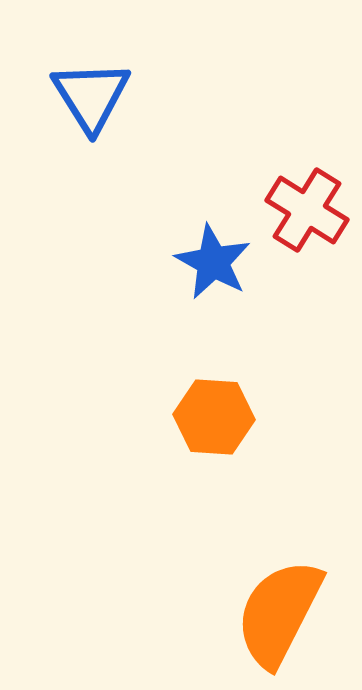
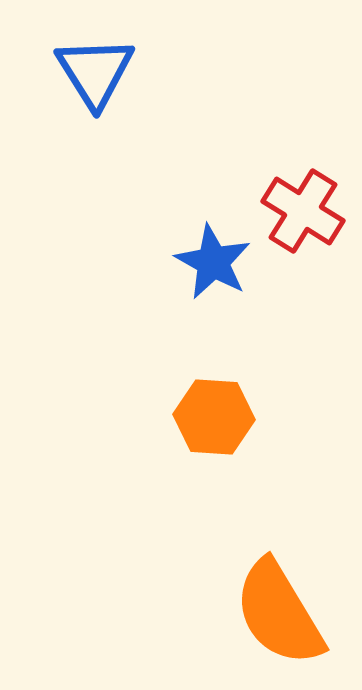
blue triangle: moved 4 px right, 24 px up
red cross: moved 4 px left, 1 px down
orange semicircle: rotated 58 degrees counterclockwise
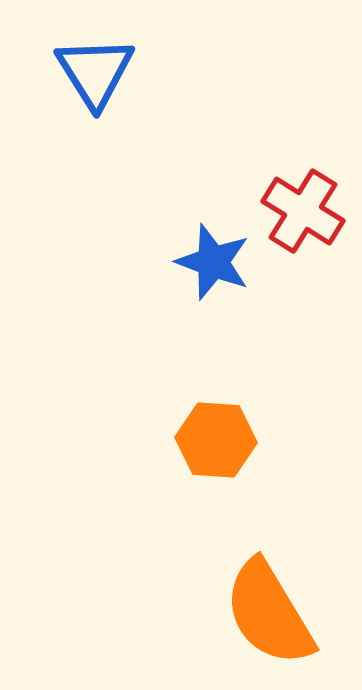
blue star: rotated 8 degrees counterclockwise
orange hexagon: moved 2 px right, 23 px down
orange semicircle: moved 10 px left
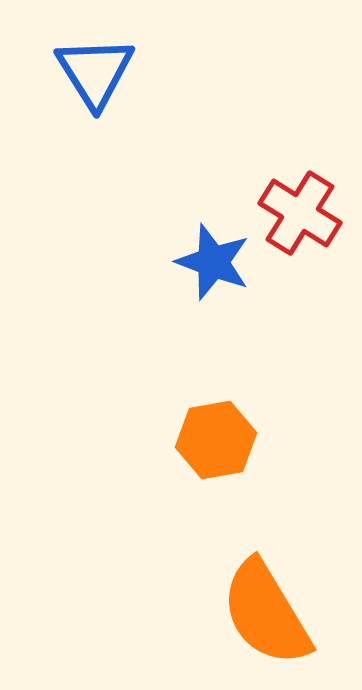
red cross: moved 3 px left, 2 px down
orange hexagon: rotated 14 degrees counterclockwise
orange semicircle: moved 3 px left
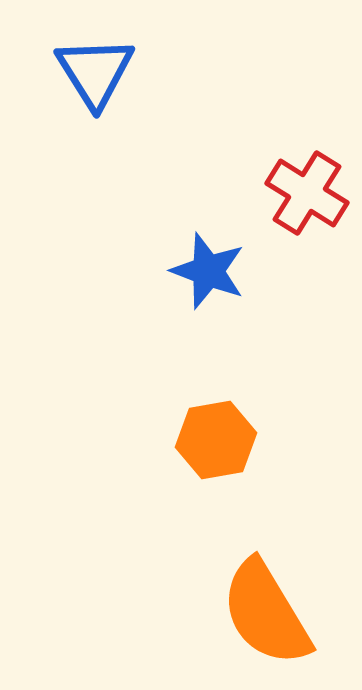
red cross: moved 7 px right, 20 px up
blue star: moved 5 px left, 9 px down
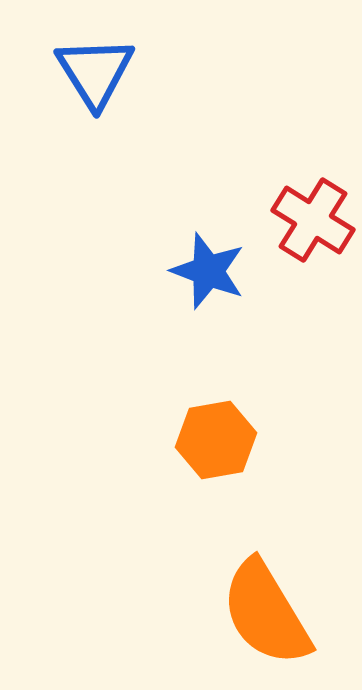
red cross: moved 6 px right, 27 px down
